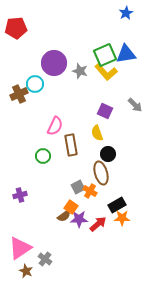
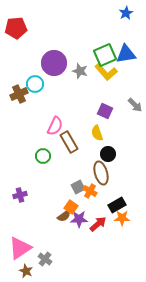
brown rectangle: moved 2 px left, 3 px up; rotated 20 degrees counterclockwise
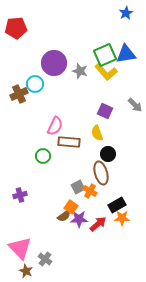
brown rectangle: rotated 55 degrees counterclockwise
pink triangle: rotated 40 degrees counterclockwise
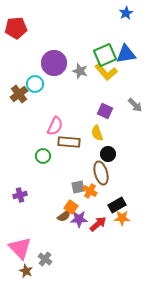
brown cross: rotated 12 degrees counterclockwise
gray square: rotated 16 degrees clockwise
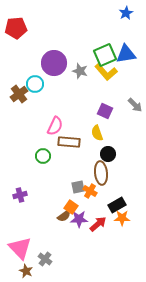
brown ellipse: rotated 10 degrees clockwise
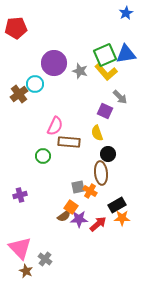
gray arrow: moved 15 px left, 8 px up
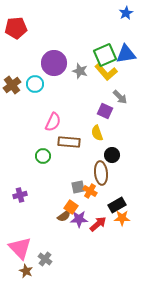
brown cross: moved 7 px left, 9 px up
pink semicircle: moved 2 px left, 4 px up
black circle: moved 4 px right, 1 px down
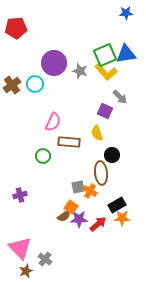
blue star: rotated 24 degrees clockwise
brown star: rotated 24 degrees clockwise
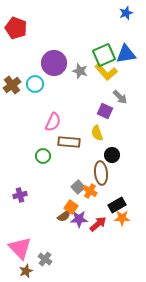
blue star: rotated 16 degrees counterclockwise
red pentagon: rotated 25 degrees clockwise
green square: moved 1 px left
gray square: rotated 32 degrees counterclockwise
